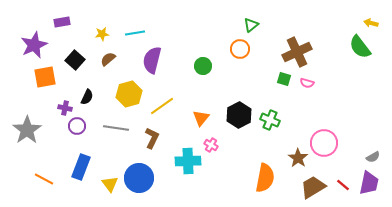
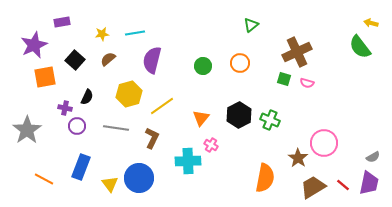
orange circle: moved 14 px down
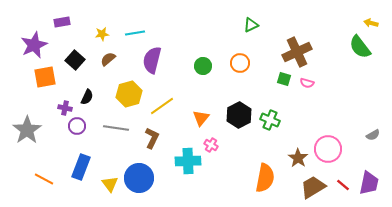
green triangle: rotated 14 degrees clockwise
pink circle: moved 4 px right, 6 px down
gray semicircle: moved 22 px up
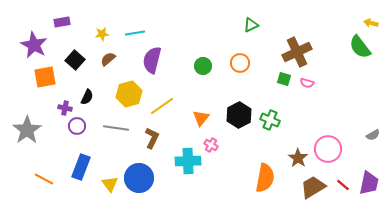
purple star: rotated 20 degrees counterclockwise
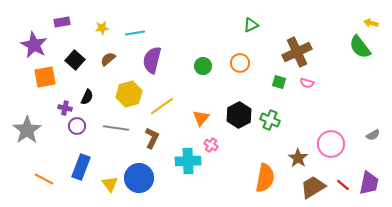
yellow star: moved 6 px up
green square: moved 5 px left, 3 px down
pink circle: moved 3 px right, 5 px up
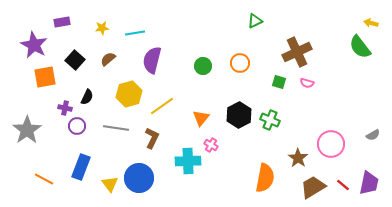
green triangle: moved 4 px right, 4 px up
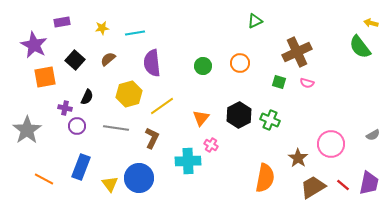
purple semicircle: moved 3 px down; rotated 20 degrees counterclockwise
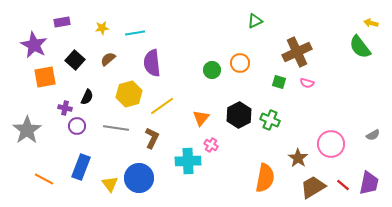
green circle: moved 9 px right, 4 px down
